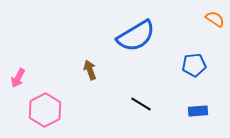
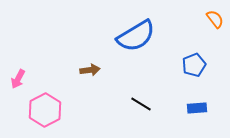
orange semicircle: rotated 18 degrees clockwise
blue pentagon: rotated 15 degrees counterclockwise
brown arrow: rotated 102 degrees clockwise
pink arrow: moved 1 px down
blue rectangle: moved 1 px left, 3 px up
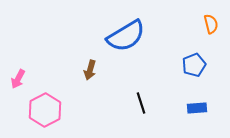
orange semicircle: moved 4 px left, 5 px down; rotated 24 degrees clockwise
blue semicircle: moved 10 px left
brown arrow: rotated 114 degrees clockwise
black line: moved 1 px up; rotated 40 degrees clockwise
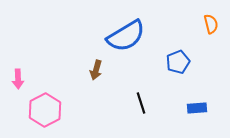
blue pentagon: moved 16 px left, 3 px up
brown arrow: moved 6 px right
pink arrow: rotated 30 degrees counterclockwise
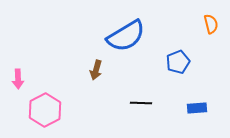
black line: rotated 70 degrees counterclockwise
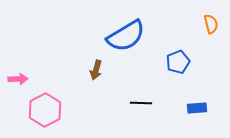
pink arrow: rotated 90 degrees counterclockwise
